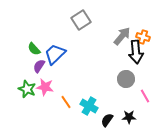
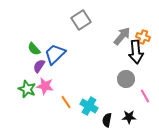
pink star: moved 1 px up
black semicircle: rotated 24 degrees counterclockwise
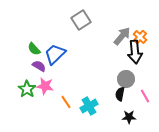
orange cross: moved 3 px left; rotated 24 degrees clockwise
black arrow: moved 1 px left
purple semicircle: rotated 88 degrees clockwise
green star: rotated 12 degrees clockwise
cyan cross: rotated 30 degrees clockwise
black semicircle: moved 13 px right, 26 px up
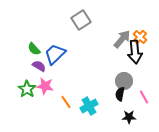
gray arrow: moved 3 px down
gray circle: moved 2 px left, 2 px down
pink line: moved 1 px left, 1 px down
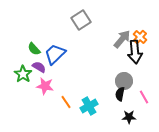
purple semicircle: moved 1 px down
green star: moved 4 px left, 15 px up
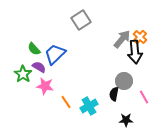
black semicircle: moved 6 px left
black star: moved 3 px left, 3 px down
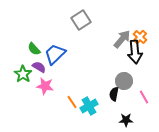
orange line: moved 6 px right
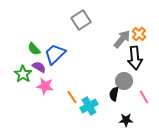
orange cross: moved 1 px left, 3 px up
black arrow: moved 6 px down
orange line: moved 5 px up
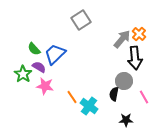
cyan cross: rotated 24 degrees counterclockwise
